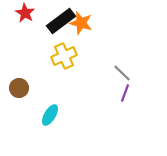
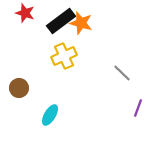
red star: rotated 12 degrees counterclockwise
purple line: moved 13 px right, 15 px down
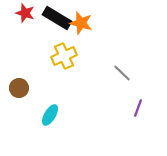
black rectangle: moved 4 px left, 3 px up; rotated 68 degrees clockwise
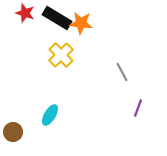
orange star: rotated 10 degrees counterclockwise
yellow cross: moved 3 px left, 1 px up; rotated 20 degrees counterclockwise
gray line: moved 1 px up; rotated 18 degrees clockwise
brown circle: moved 6 px left, 44 px down
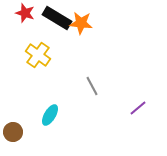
yellow cross: moved 23 px left; rotated 10 degrees counterclockwise
gray line: moved 30 px left, 14 px down
purple line: rotated 30 degrees clockwise
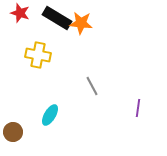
red star: moved 5 px left
yellow cross: rotated 25 degrees counterclockwise
purple line: rotated 42 degrees counterclockwise
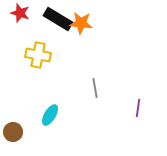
black rectangle: moved 1 px right, 1 px down
gray line: moved 3 px right, 2 px down; rotated 18 degrees clockwise
